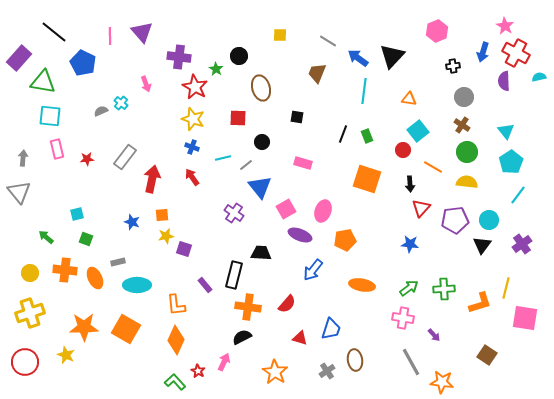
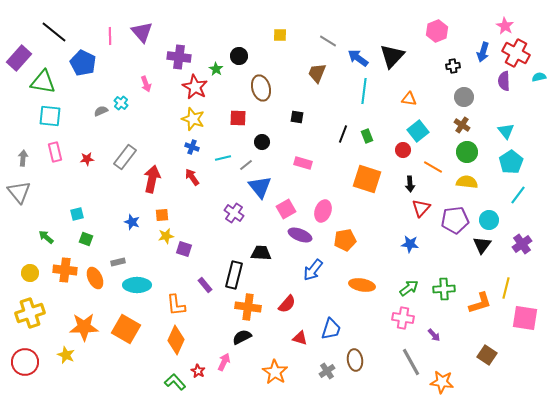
pink rectangle at (57, 149): moved 2 px left, 3 px down
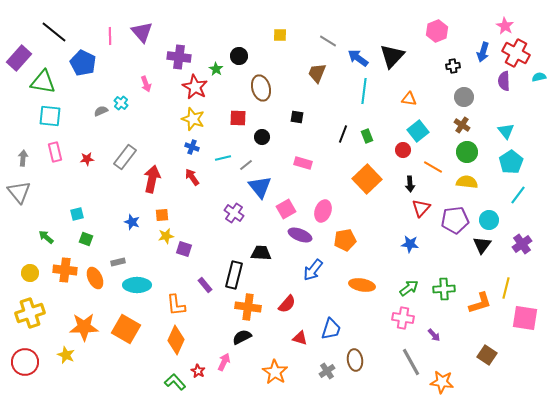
black circle at (262, 142): moved 5 px up
orange square at (367, 179): rotated 28 degrees clockwise
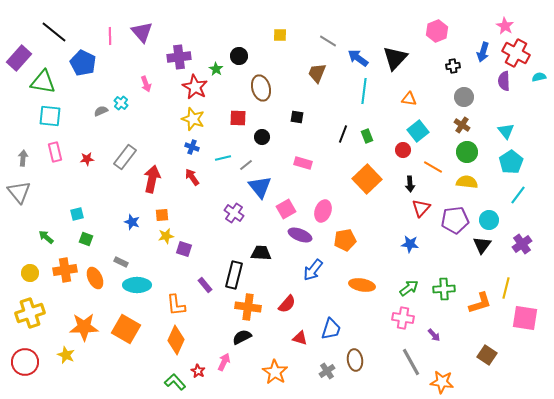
black triangle at (392, 56): moved 3 px right, 2 px down
purple cross at (179, 57): rotated 15 degrees counterclockwise
gray rectangle at (118, 262): moved 3 px right; rotated 40 degrees clockwise
orange cross at (65, 270): rotated 15 degrees counterclockwise
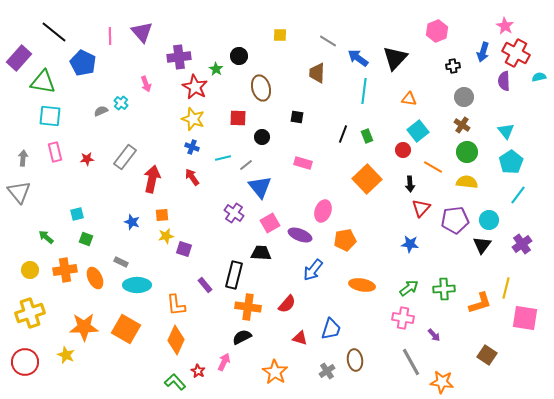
brown trapezoid at (317, 73): rotated 20 degrees counterclockwise
pink square at (286, 209): moved 16 px left, 14 px down
yellow circle at (30, 273): moved 3 px up
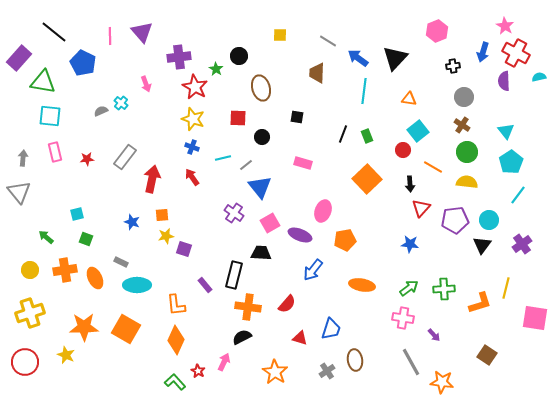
pink square at (525, 318): moved 10 px right
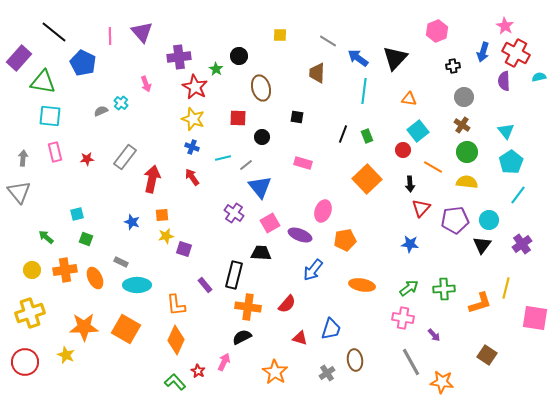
yellow circle at (30, 270): moved 2 px right
gray cross at (327, 371): moved 2 px down
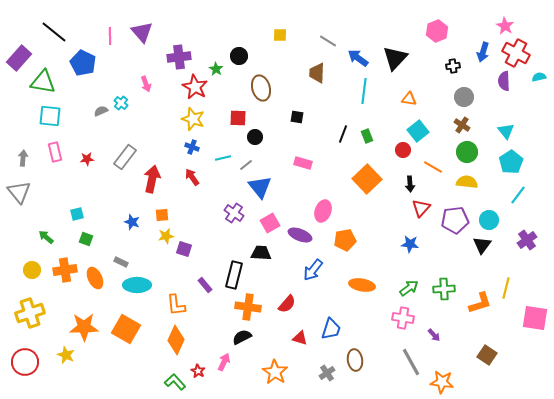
black circle at (262, 137): moved 7 px left
purple cross at (522, 244): moved 5 px right, 4 px up
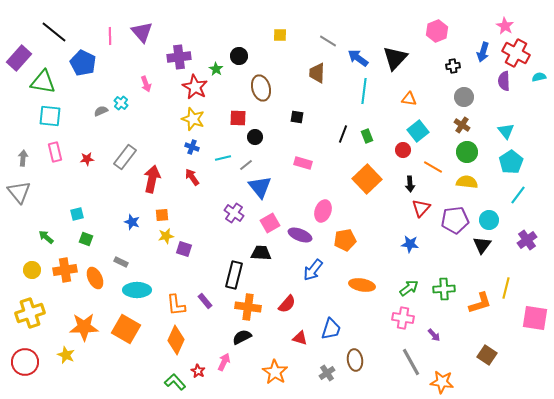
cyan ellipse at (137, 285): moved 5 px down
purple rectangle at (205, 285): moved 16 px down
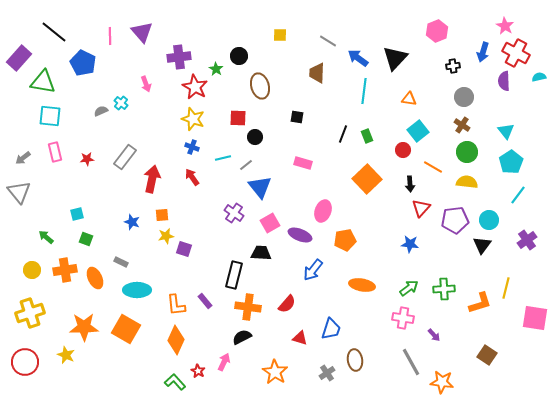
brown ellipse at (261, 88): moved 1 px left, 2 px up
gray arrow at (23, 158): rotated 133 degrees counterclockwise
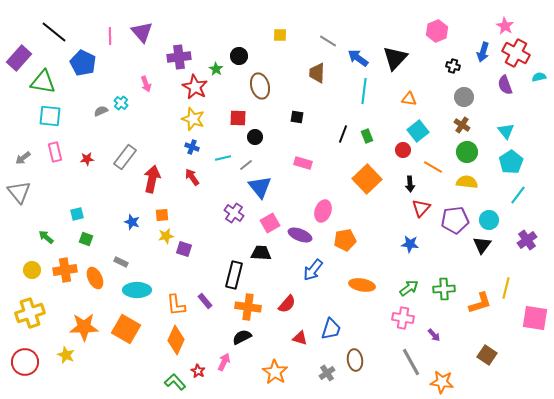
black cross at (453, 66): rotated 24 degrees clockwise
purple semicircle at (504, 81): moved 1 px right, 4 px down; rotated 18 degrees counterclockwise
